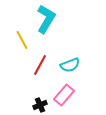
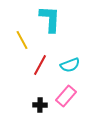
cyan L-shape: moved 4 px right; rotated 28 degrees counterclockwise
pink rectangle: moved 2 px right, 1 px down
black cross: rotated 24 degrees clockwise
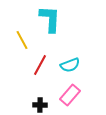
pink rectangle: moved 4 px right, 1 px up
